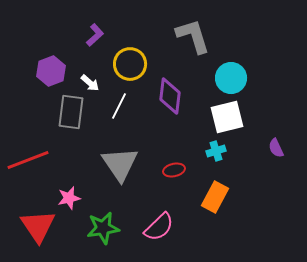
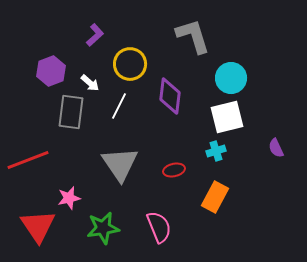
pink semicircle: rotated 68 degrees counterclockwise
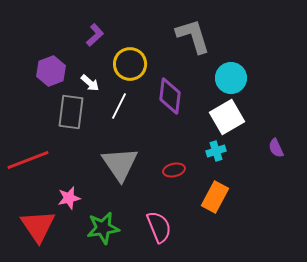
white square: rotated 16 degrees counterclockwise
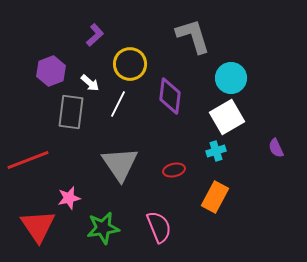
white line: moved 1 px left, 2 px up
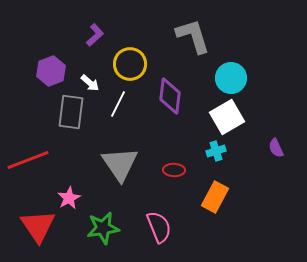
red ellipse: rotated 15 degrees clockwise
pink star: rotated 15 degrees counterclockwise
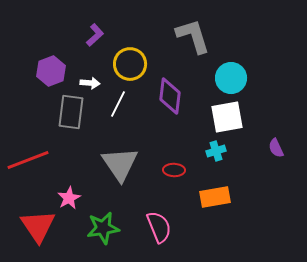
white arrow: rotated 36 degrees counterclockwise
white square: rotated 20 degrees clockwise
orange rectangle: rotated 52 degrees clockwise
